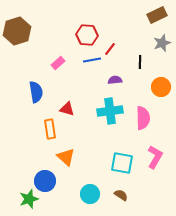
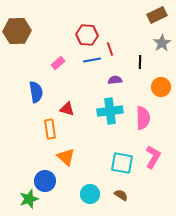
brown hexagon: rotated 16 degrees clockwise
gray star: rotated 12 degrees counterclockwise
red line: rotated 56 degrees counterclockwise
pink L-shape: moved 2 px left
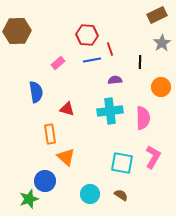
orange rectangle: moved 5 px down
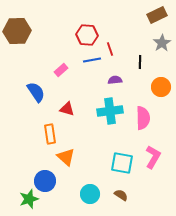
pink rectangle: moved 3 px right, 7 px down
blue semicircle: rotated 25 degrees counterclockwise
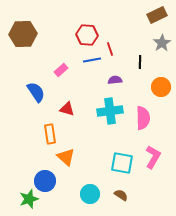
brown hexagon: moved 6 px right, 3 px down
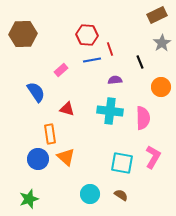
black line: rotated 24 degrees counterclockwise
cyan cross: rotated 15 degrees clockwise
blue circle: moved 7 px left, 22 px up
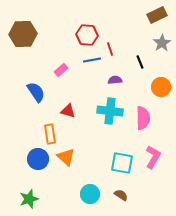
red triangle: moved 1 px right, 2 px down
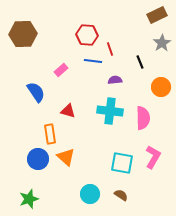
blue line: moved 1 px right, 1 px down; rotated 18 degrees clockwise
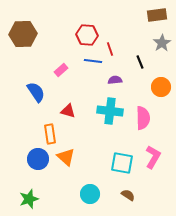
brown rectangle: rotated 18 degrees clockwise
brown semicircle: moved 7 px right
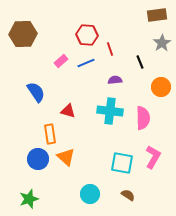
blue line: moved 7 px left, 2 px down; rotated 30 degrees counterclockwise
pink rectangle: moved 9 px up
